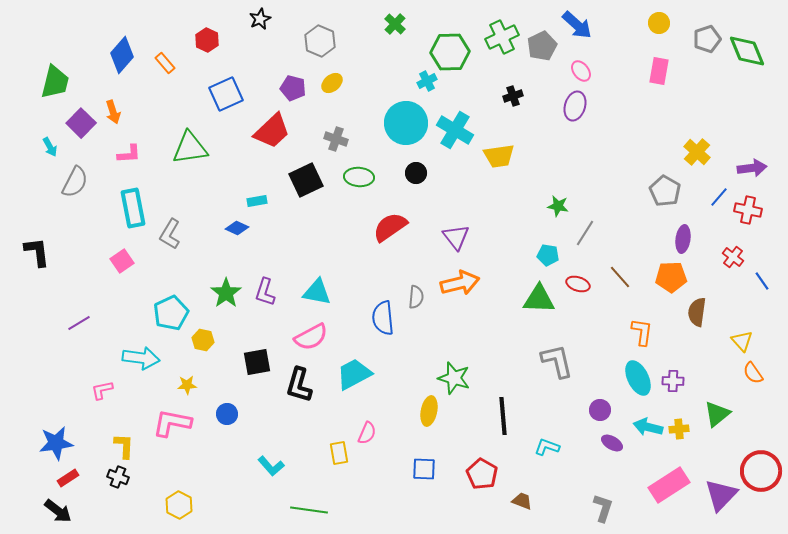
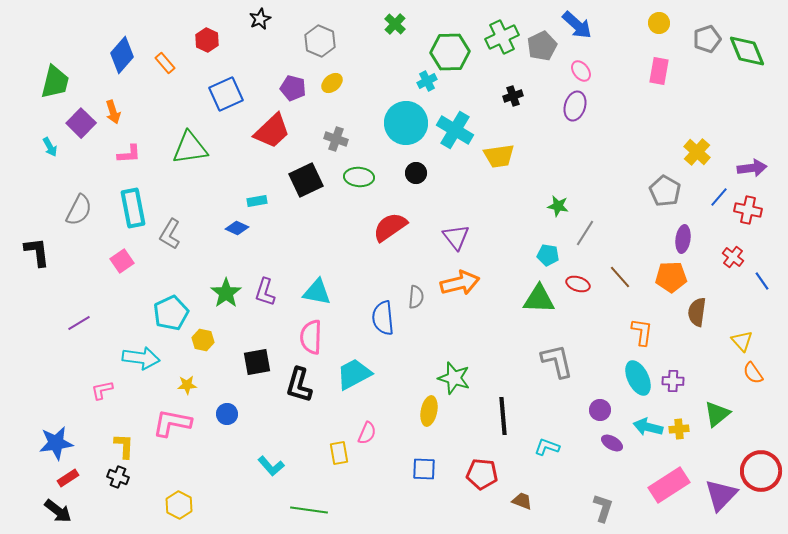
gray semicircle at (75, 182): moved 4 px right, 28 px down
pink semicircle at (311, 337): rotated 120 degrees clockwise
red pentagon at (482, 474): rotated 24 degrees counterclockwise
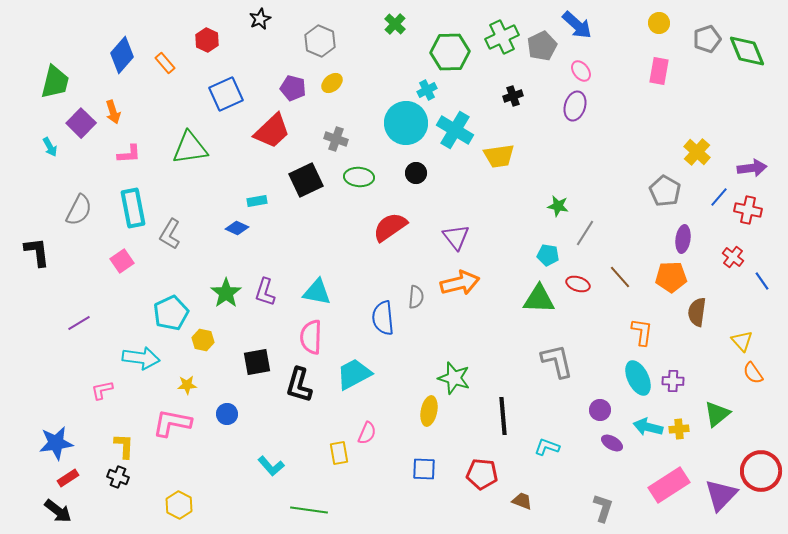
cyan cross at (427, 81): moved 9 px down
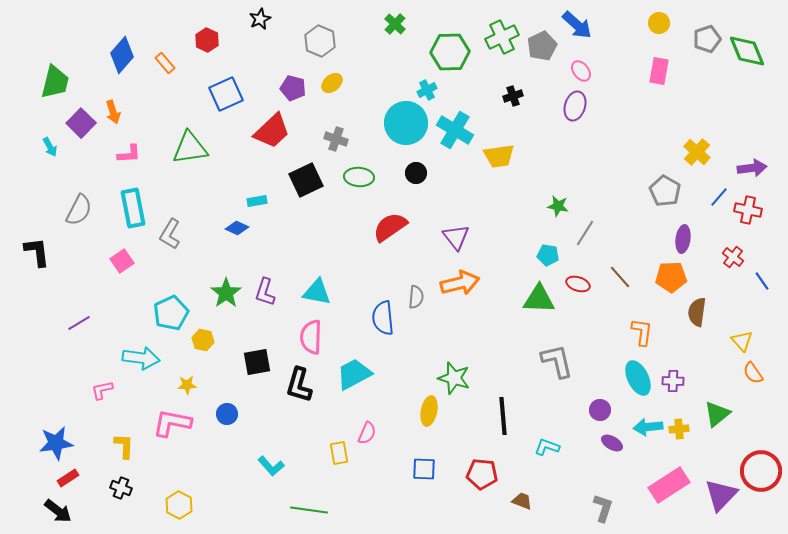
cyan arrow at (648, 427): rotated 20 degrees counterclockwise
black cross at (118, 477): moved 3 px right, 11 px down
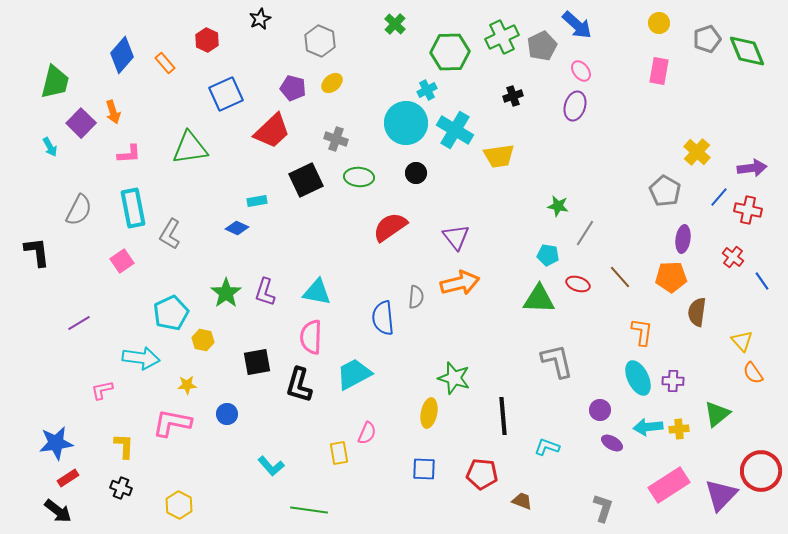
yellow ellipse at (429, 411): moved 2 px down
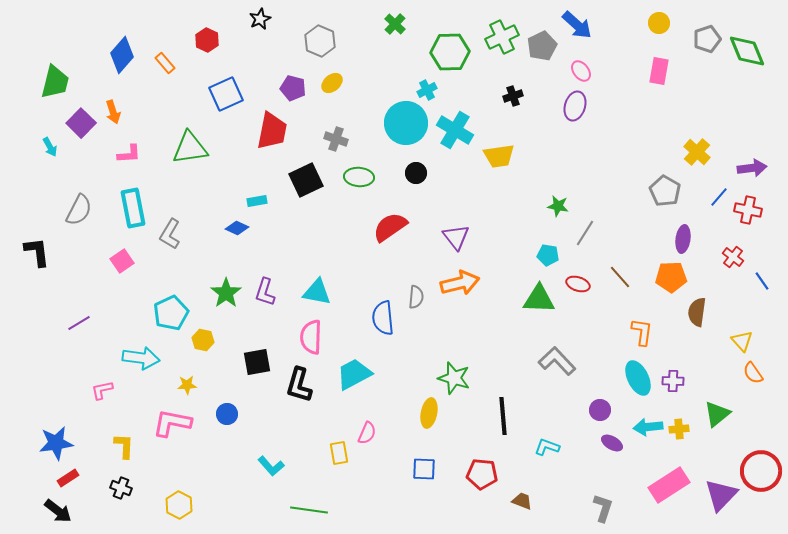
red trapezoid at (272, 131): rotated 36 degrees counterclockwise
gray L-shape at (557, 361): rotated 30 degrees counterclockwise
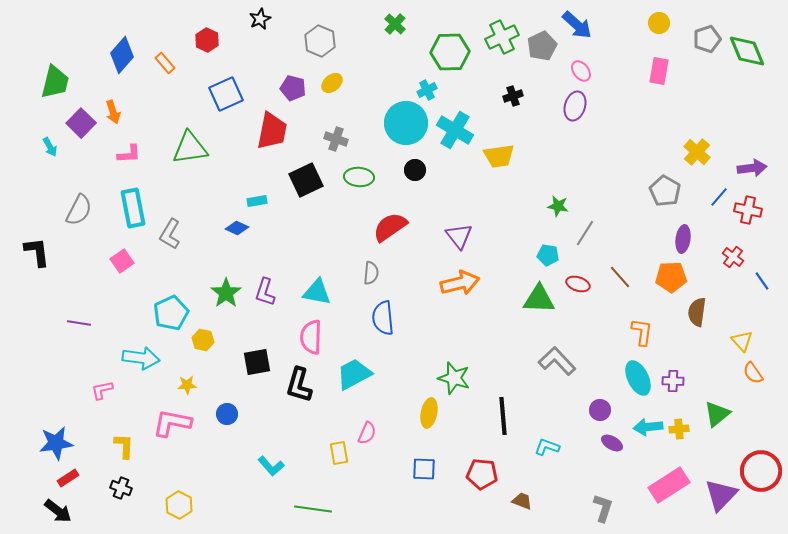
black circle at (416, 173): moved 1 px left, 3 px up
purple triangle at (456, 237): moved 3 px right, 1 px up
gray semicircle at (416, 297): moved 45 px left, 24 px up
purple line at (79, 323): rotated 40 degrees clockwise
green line at (309, 510): moved 4 px right, 1 px up
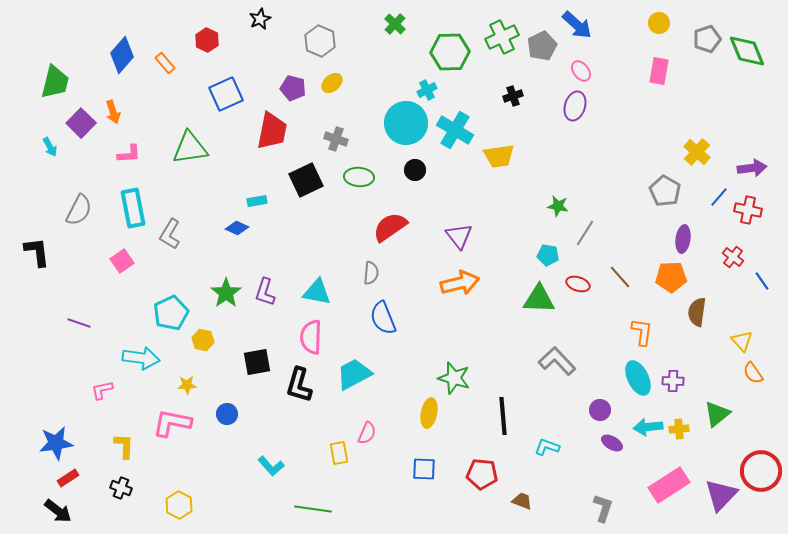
blue semicircle at (383, 318): rotated 16 degrees counterclockwise
purple line at (79, 323): rotated 10 degrees clockwise
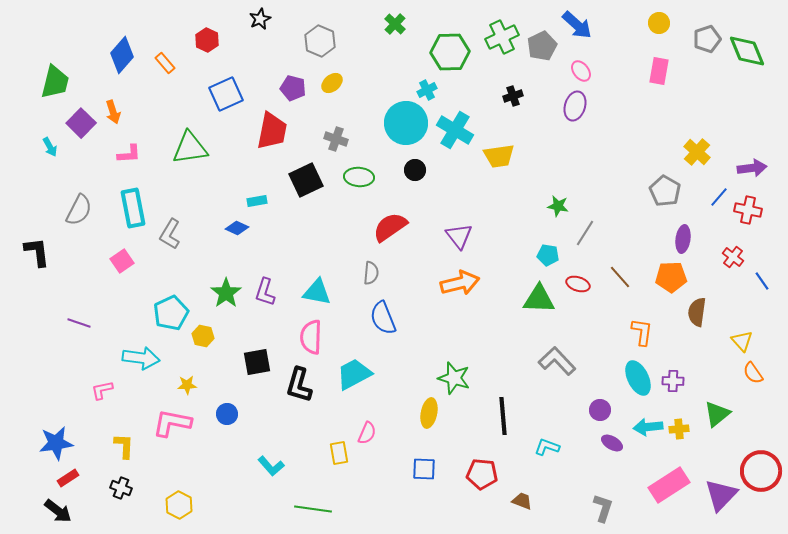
yellow hexagon at (203, 340): moved 4 px up
